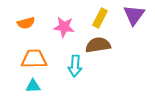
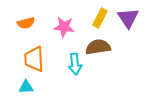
purple triangle: moved 6 px left, 3 px down; rotated 10 degrees counterclockwise
brown semicircle: moved 2 px down
orange trapezoid: rotated 92 degrees counterclockwise
cyan arrow: moved 2 px up; rotated 10 degrees counterclockwise
cyan triangle: moved 7 px left, 1 px down
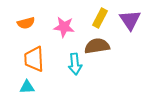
purple triangle: moved 2 px right, 2 px down
brown semicircle: moved 1 px left, 1 px up
cyan triangle: moved 1 px right
